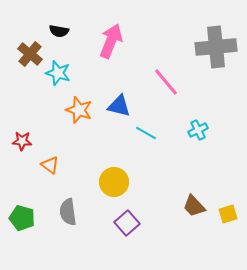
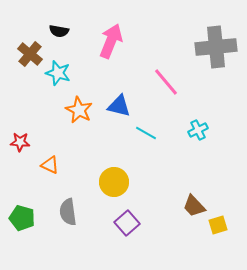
orange star: rotated 8 degrees clockwise
red star: moved 2 px left, 1 px down
orange triangle: rotated 12 degrees counterclockwise
yellow square: moved 10 px left, 11 px down
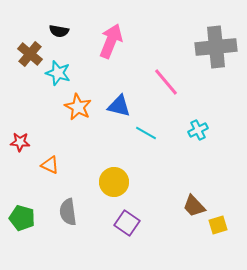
orange star: moved 1 px left, 3 px up
purple square: rotated 15 degrees counterclockwise
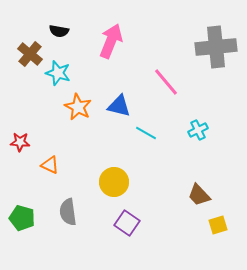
brown trapezoid: moved 5 px right, 11 px up
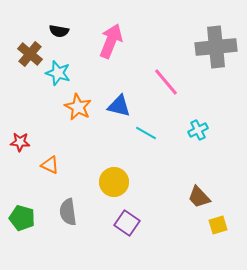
brown trapezoid: moved 2 px down
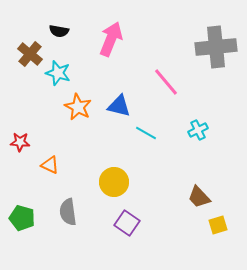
pink arrow: moved 2 px up
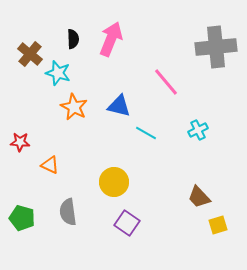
black semicircle: moved 14 px right, 8 px down; rotated 102 degrees counterclockwise
orange star: moved 4 px left
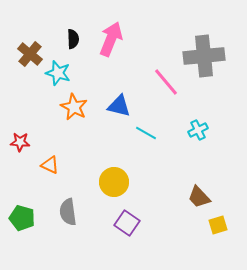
gray cross: moved 12 px left, 9 px down
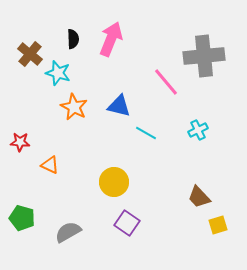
gray semicircle: moved 20 px down; rotated 68 degrees clockwise
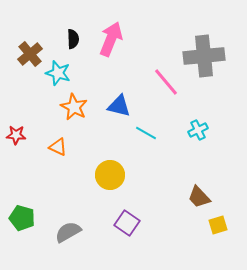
brown cross: rotated 10 degrees clockwise
red star: moved 4 px left, 7 px up
orange triangle: moved 8 px right, 18 px up
yellow circle: moved 4 px left, 7 px up
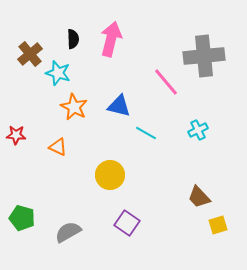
pink arrow: rotated 8 degrees counterclockwise
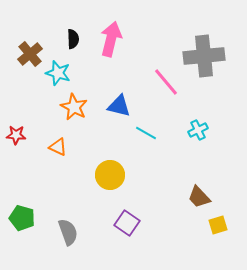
gray semicircle: rotated 100 degrees clockwise
